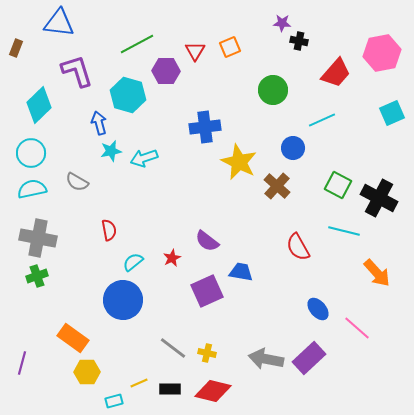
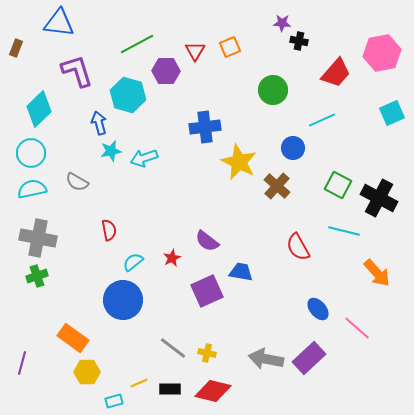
cyan diamond at (39, 105): moved 4 px down
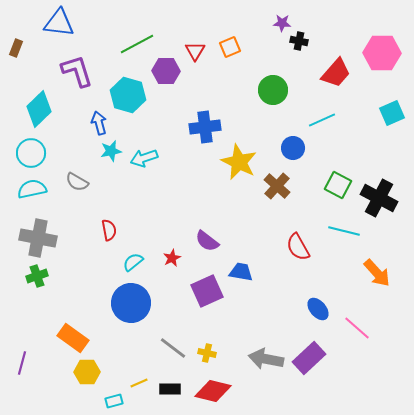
pink hexagon at (382, 53): rotated 12 degrees clockwise
blue circle at (123, 300): moved 8 px right, 3 px down
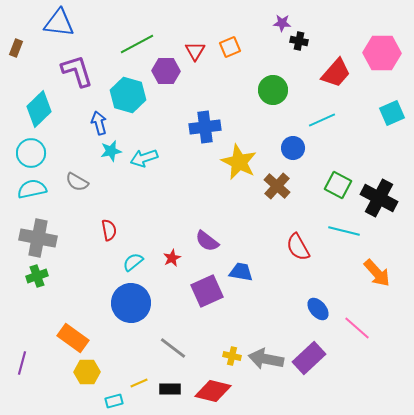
yellow cross at (207, 353): moved 25 px right, 3 px down
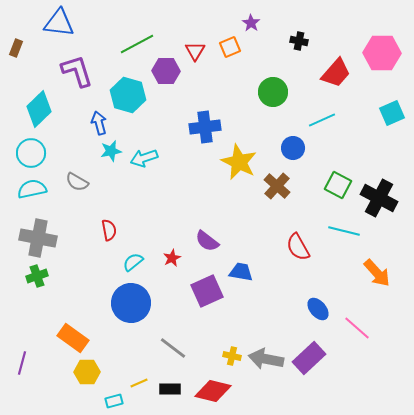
purple star at (282, 23): moved 31 px left; rotated 30 degrees clockwise
green circle at (273, 90): moved 2 px down
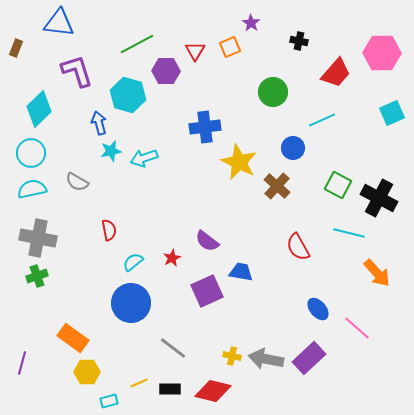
cyan line at (344, 231): moved 5 px right, 2 px down
cyan rectangle at (114, 401): moved 5 px left
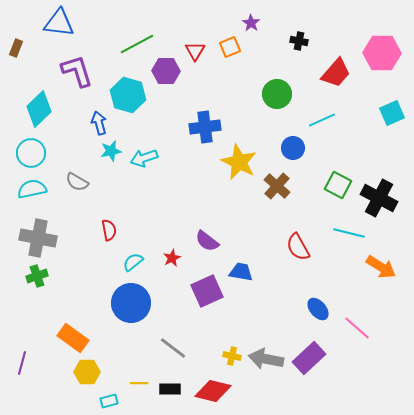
green circle at (273, 92): moved 4 px right, 2 px down
orange arrow at (377, 273): moved 4 px right, 6 px up; rotated 16 degrees counterclockwise
yellow line at (139, 383): rotated 24 degrees clockwise
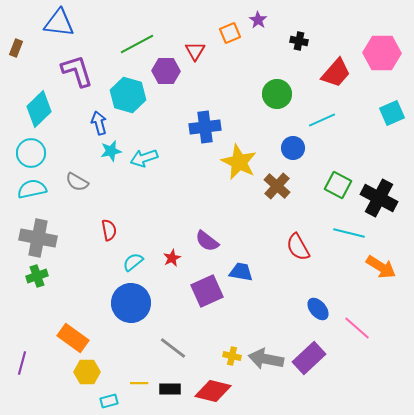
purple star at (251, 23): moved 7 px right, 3 px up
orange square at (230, 47): moved 14 px up
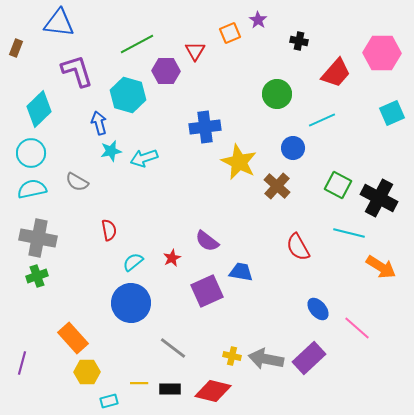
orange rectangle at (73, 338): rotated 12 degrees clockwise
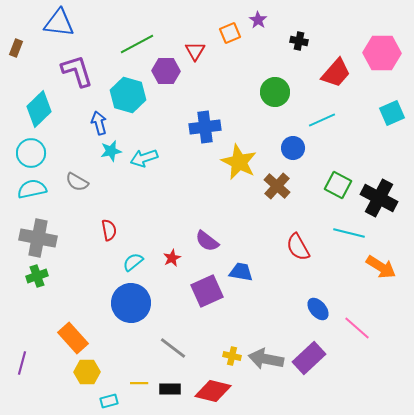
green circle at (277, 94): moved 2 px left, 2 px up
